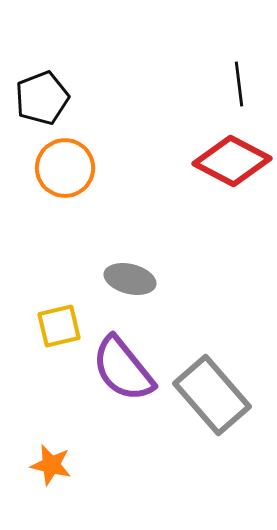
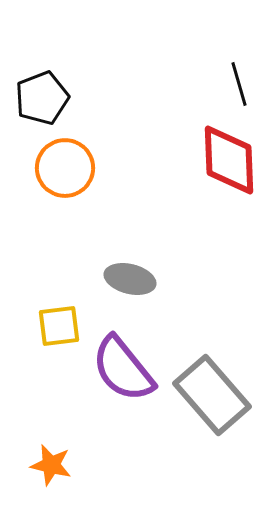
black line: rotated 9 degrees counterclockwise
red diamond: moved 3 px left, 1 px up; rotated 60 degrees clockwise
yellow square: rotated 6 degrees clockwise
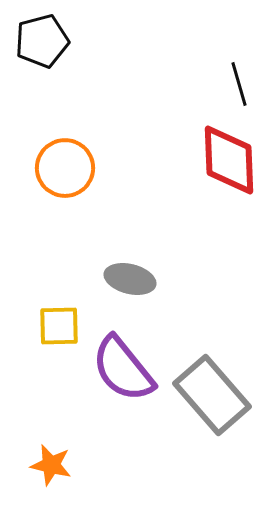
black pentagon: moved 57 px up; rotated 6 degrees clockwise
yellow square: rotated 6 degrees clockwise
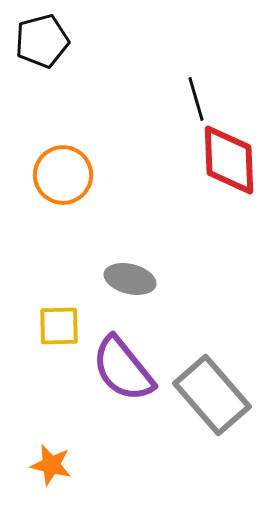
black line: moved 43 px left, 15 px down
orange circle: moved 2 px left, 7 px down
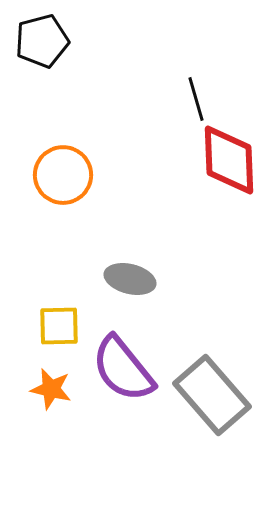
orange star: moved 76 px up
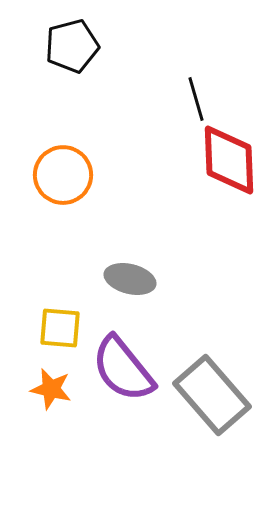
black pentagon: moved 30 px right, 5 px down
yellow square: moved 1 px right, 2 px down; rotated 6 degrees clockwise
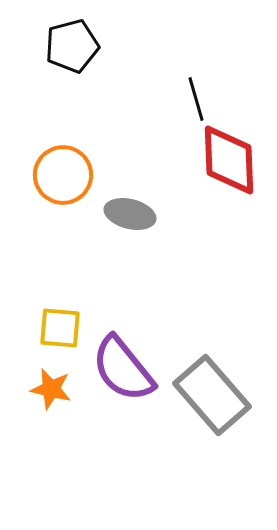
gray ellipse: moved 65 px up
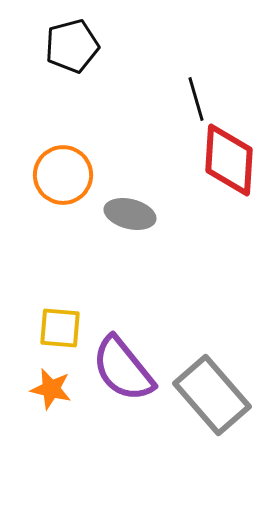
red diamond: rotated 6 degrees clockwise
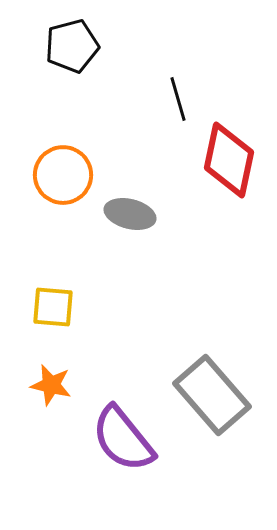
black line: moved 18 px left
red diamond: rotated 8 degrees clockwise
yellow square: moved 7 px left, 21 px up
purple semicircle: moved 70 px down
orange star: moved 4 px up
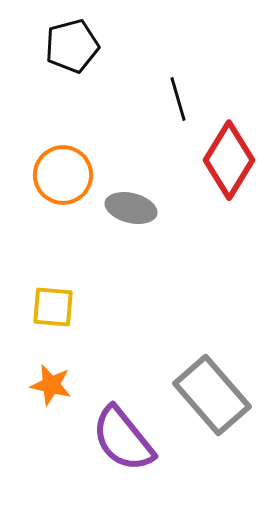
red diamond: rotated 20 degrees clockwise
gray ellipse: moved 1 px right, 6 px up
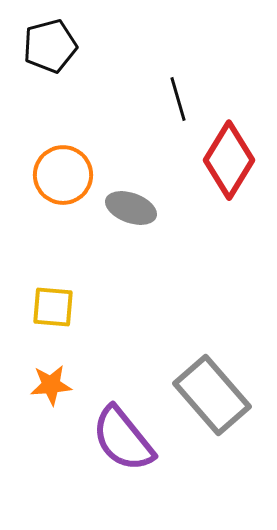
black pentagon: moved 22 px left
gray ellipse: rotated 6 degrees clockwise
orange star: rotated 18 degrees counterclockwise
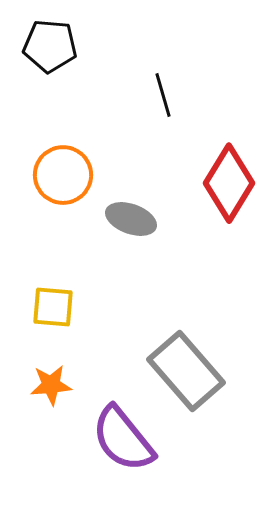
black pentagon: rotated 20 degrees clockwise
black line: moved 15 px left, 4 px up
red diamond: moved 23 px down
gray ellipse: moved 11 px down
gray rectangle: moved 26 px left, 24 px up
